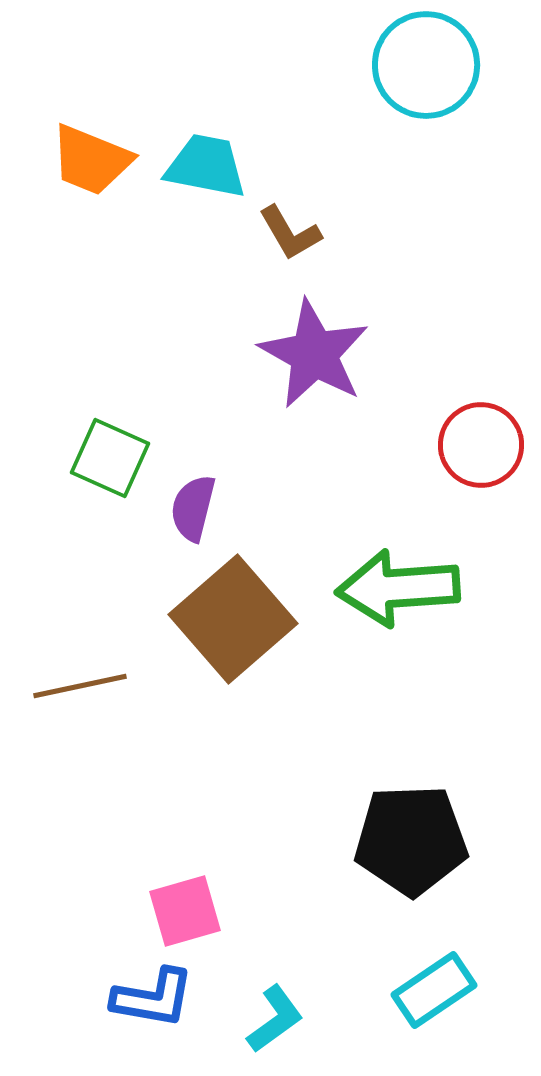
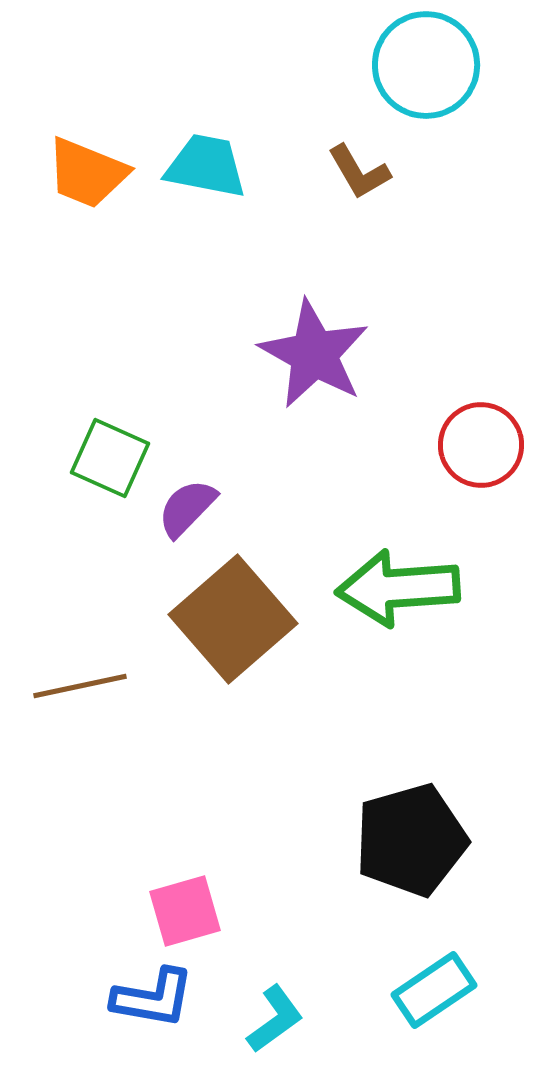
orange trapezoid: moved 4 px left, 13 px down
brown L-shape: moved 69 px right, 61 px up
purple semicircle: moved 6 px left; rotated 30 degrees clockwise
black pentagon: rotated 14 degrees counterclockwise
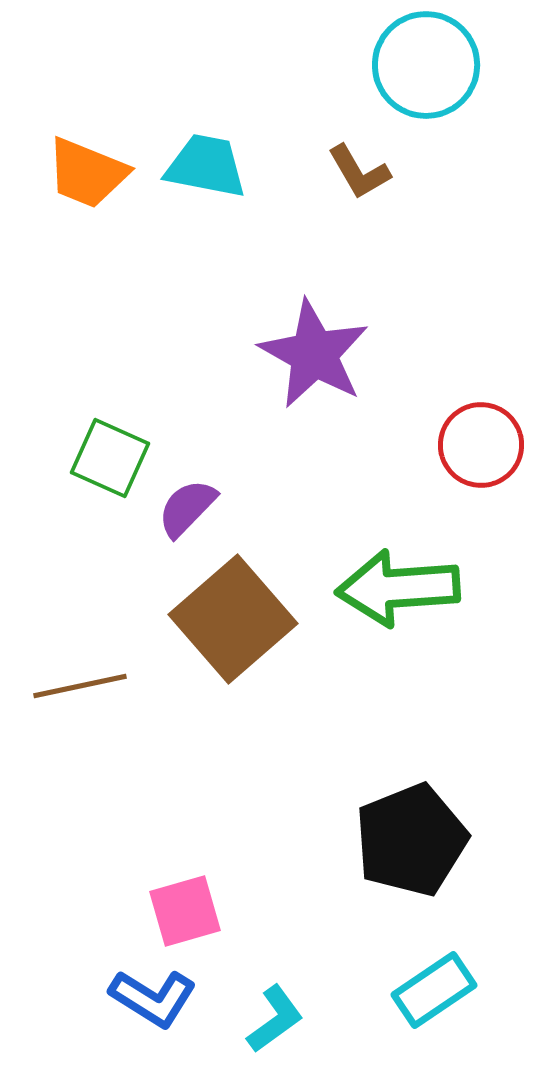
black pentagon: rotated 6 degrees counterclockwise
blue L-shape: rotated 22 degrees clockwise
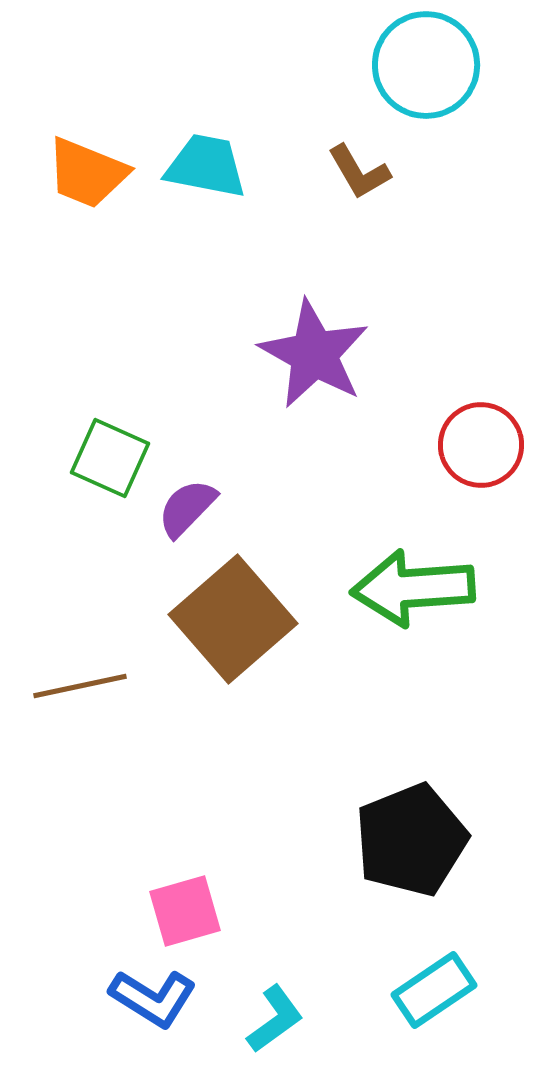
green arrow: moved 15 px right
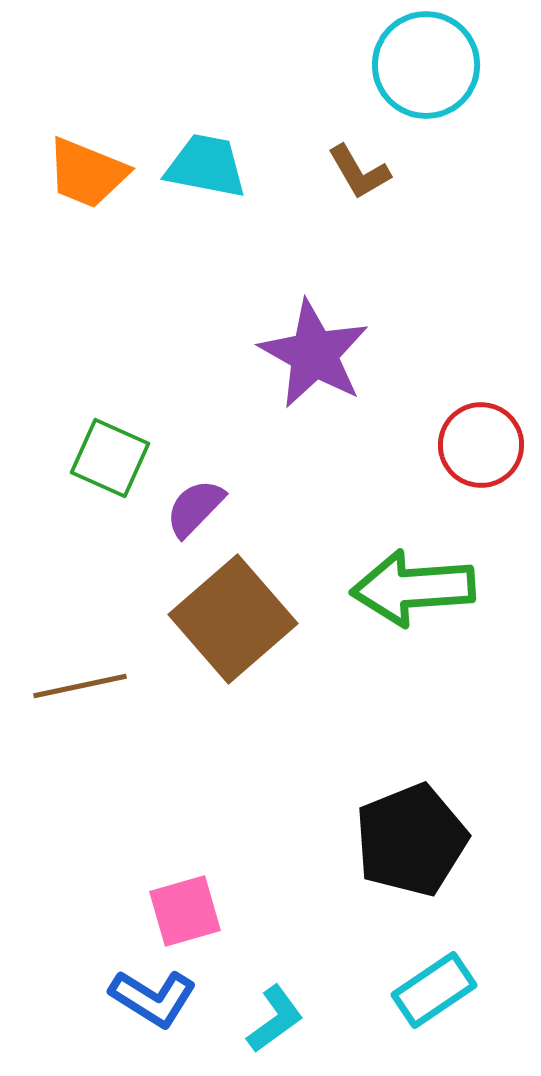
purple semicircle: moved 8 px right
